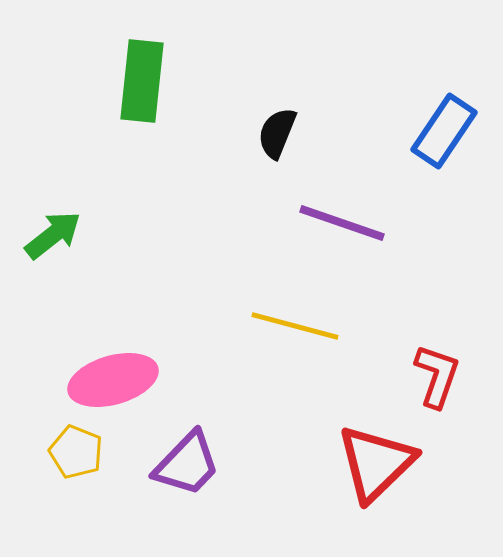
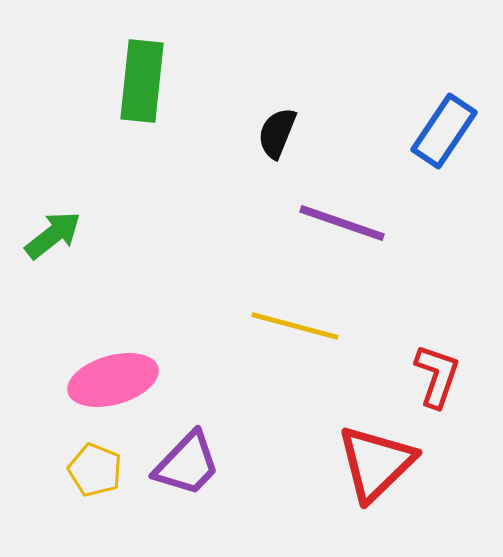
yellow pentagon: moved 19 px right, 18 px down
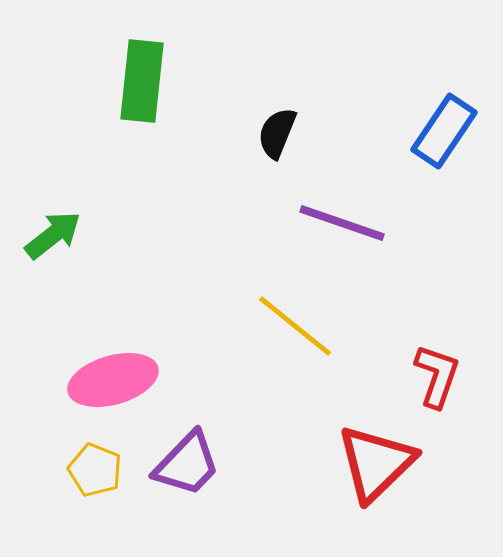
yellow line: rotated 24 degrees clockwise
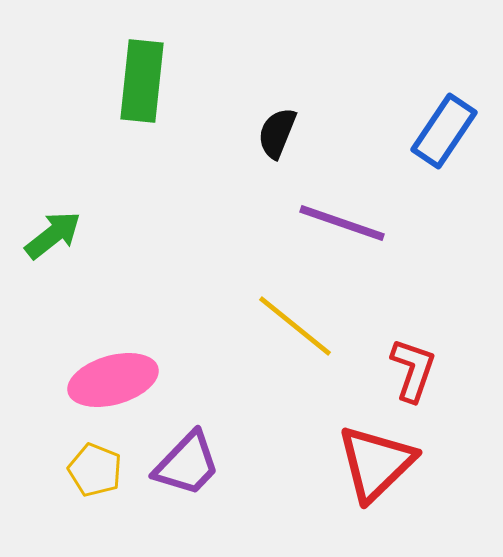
red L-shape: moved 24 px left, 6 px up
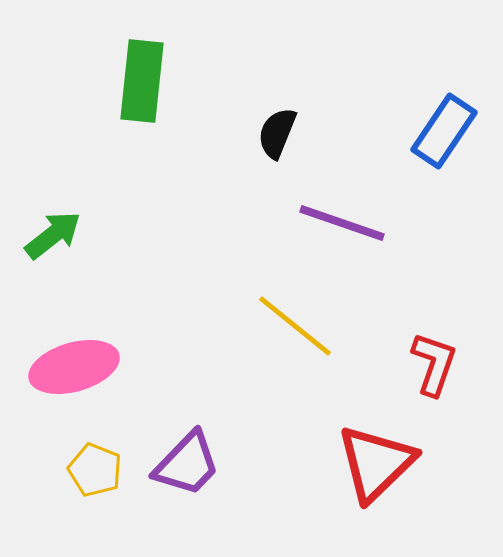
red L-shape: moved 21 px right, 6 px up
pink ellipse: moved 39 px left, 13 px up
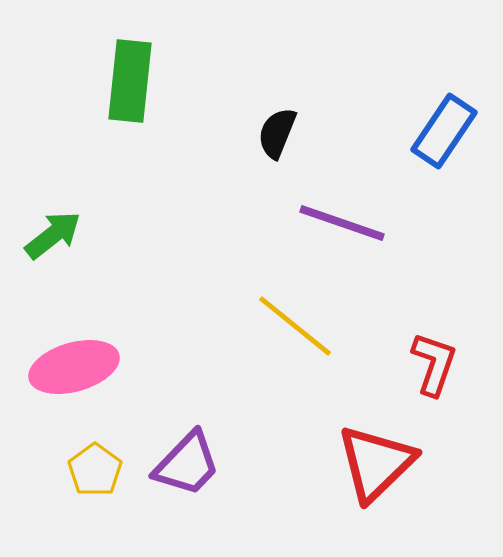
green rectangle: moved 12 px left
yellow pentagon: rotated 14 degrees clockwise
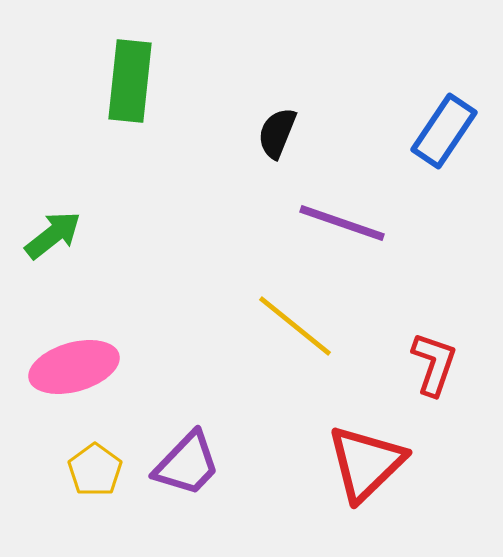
red triangle: moved 10 px left
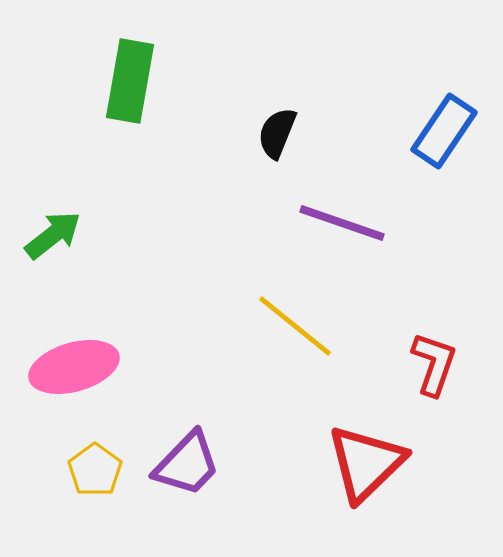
green rectangle: rotated 4 degrees clockwise
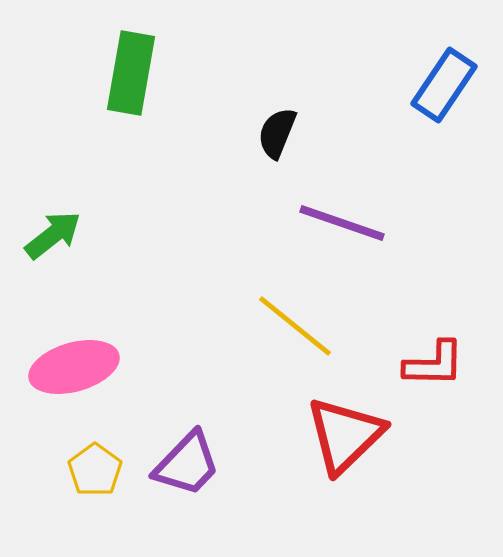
green rectangle: moved 1 px right, 8 px up
blue rectangle: moved 46 px up
red L-shape: rotated 72 degrees clockwise
red triangle: moved 21 px left, 28 px up
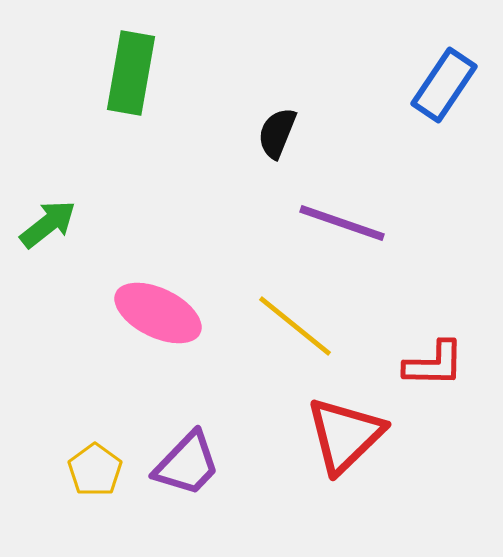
green arrow: moved 5 px left, 11 px up
pink ellipse: moved 84 px right, 54 px up; rotated 42 degrees clockwise
